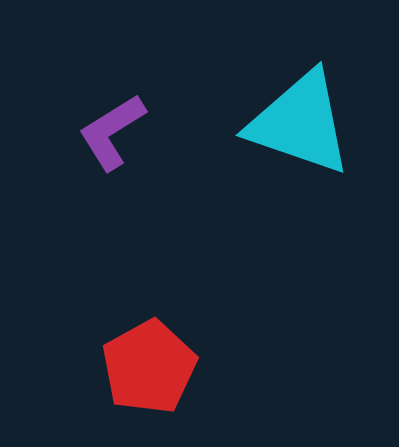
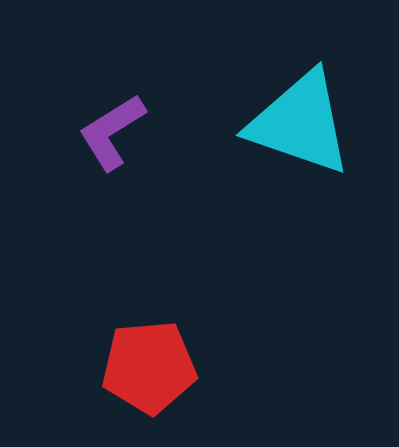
red pentagon: rotated 24 degrees clockwise
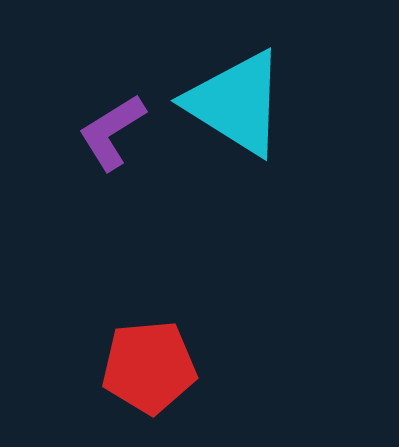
cyan triangle: moved 64 px left, 20 px up; rotated 13 degrees clockwise
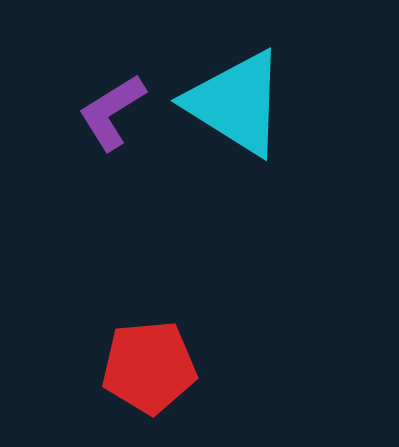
purple L-shape: moved 20 px up
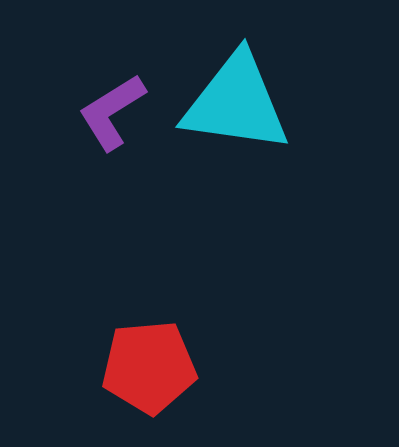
cyan triangle: rotated 24 degrees counterclockwise
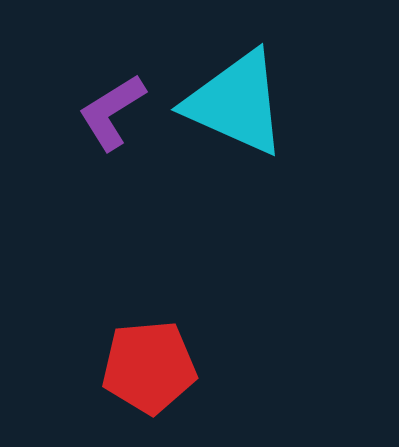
cyan triangle: rotated 16 degrees clockwise
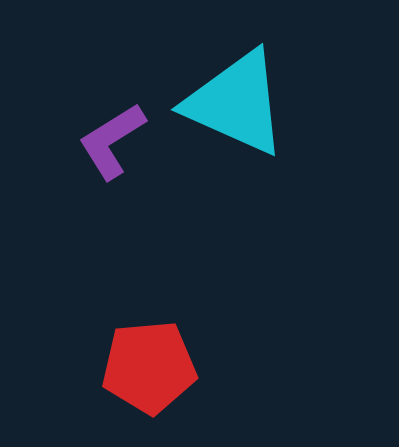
purple L-shape: moved 29 px down
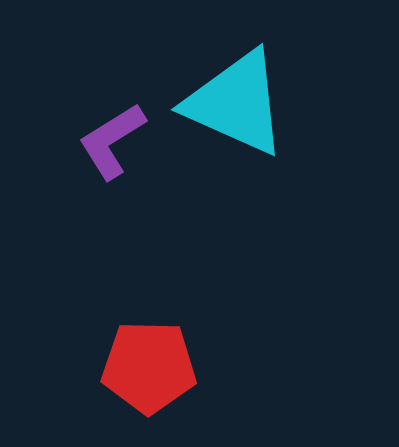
red pentagon: rotated 6 degrees clockwise
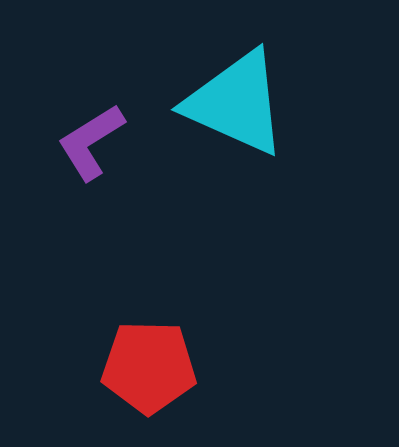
purple L-shape: moved 21 px left, 1 px down
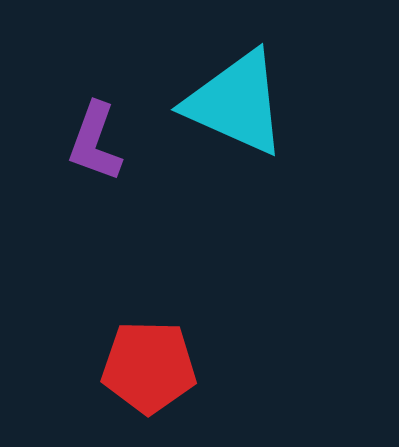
purple L-shape: moved 4 px right; rotated 38 degrees counterclockwise
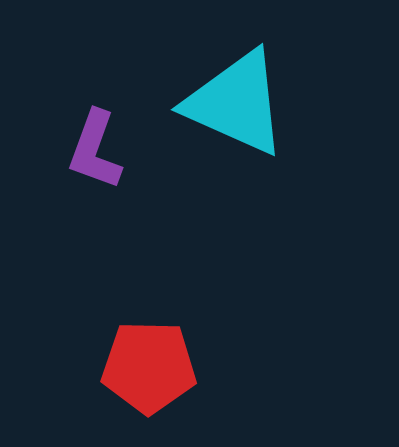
purple L-shape: moved 8 px down
